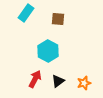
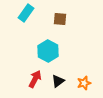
brown square: moved 2 px right
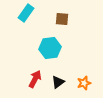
brown square: moved 2 px right
cyan hexagon: moved 2 px right, 3 px up; rotated 25 degrees clockwise
black triangle: moved 1 px down
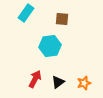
cyan hexagon: moved 2 px up
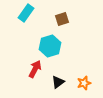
brown square: rotated 24 degrees counterclockwise
cyan hexagon: rotated 10 degrees counterclockwise
red arrow: moved 10 px up
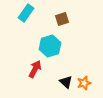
black triangle: moved 8 px right; rotated 40 degrees counterclockwise
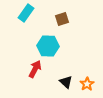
cyan hexagon: moved 2 px left; rotated 20 degrees clockwise
orange star: moved 3 px right, 1 px down; rotated 16 degrees counterclockwise
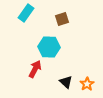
cyan hexagon: moved 1 px right, 1 px down
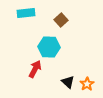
cyan rectangle: rotated 48 degrees clockwise
brown square: moved 1 px left, 1 px down; rotated 24 degrees counterclockwise
black triangle: moved 2 px right
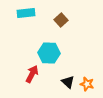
cyan hexagon: moved 6 px down
red arrow: moved 3 px left, 5 px down
orange star: rotated 24 degrees counterclockwise
